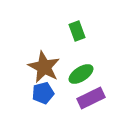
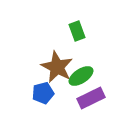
brown star: moved 13 px right
green ellipse: moved 2 px down
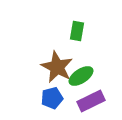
green rectangle: rotated 30 degrees clockwise
blue pentagon: moved 9 px right, 5 px down
purple rectangle: moved 3 px down
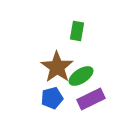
brown star: rotated 8 degrees clockwise
purple rectangle: moved 2 px up
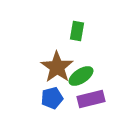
purple rectangle: rotated 12 degrees clockwise
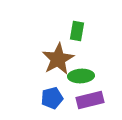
brown star: moved 1 px right, 8 px up; rotated 8 degrees clockwise
green ellipse: rotated 30 degrees clockwise
purple rectangle: moved 1 px left, 1 px down
